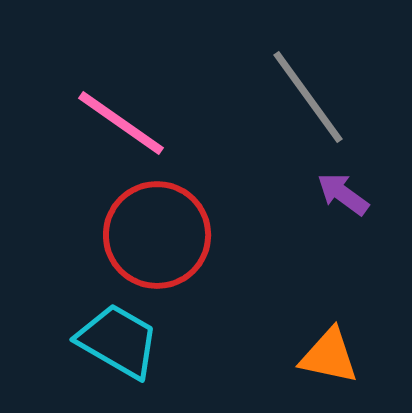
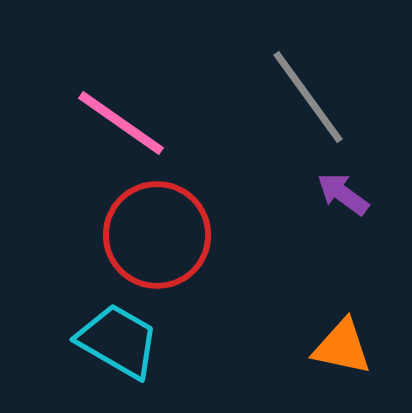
orange triangle: moved 13 px right, 9 px up
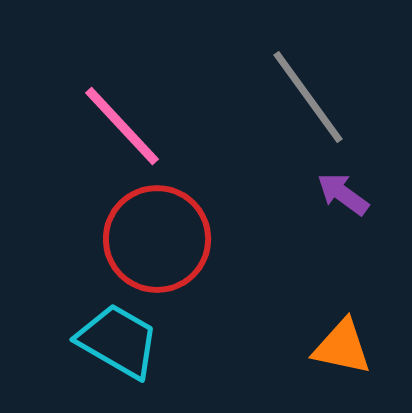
pink line: moved 1 px right, 3 px down; rotated 12 degrees clockwise
red circle: moved 4 px down
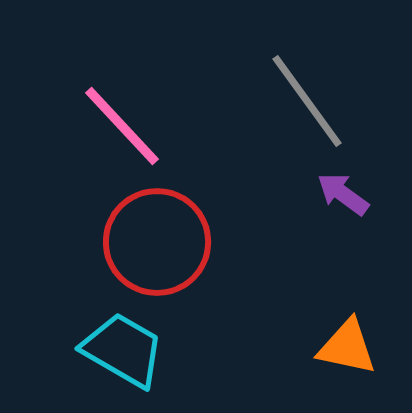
gray line: moved 1 px left, 4 px down
red circle: moved 3 px down
cyan trapezoid: moved 5 px right, 9 px down
orange triangle: moved 5 px right
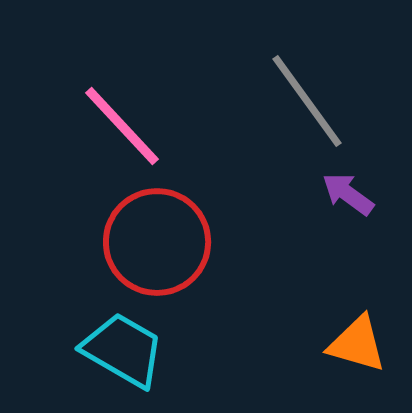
purple arrow: moved 5 px right
orange triangle: moved 10 px right, 3 px up; rotated 4 degrees clockwise
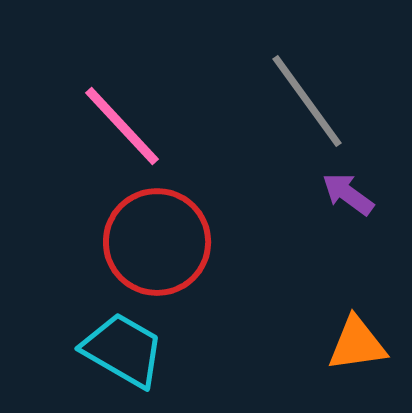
orange triangle: rotated 24 degrees counterclockwise
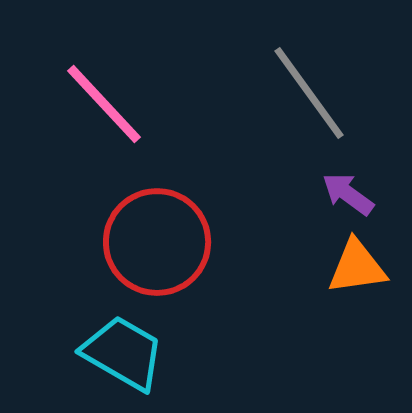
gray line: moved 2 px right, 8 px up
pink line: moved 18 px left, 22 px up
orange triangle: moved 77 px up
cyan trapezoid: moved 3 px down
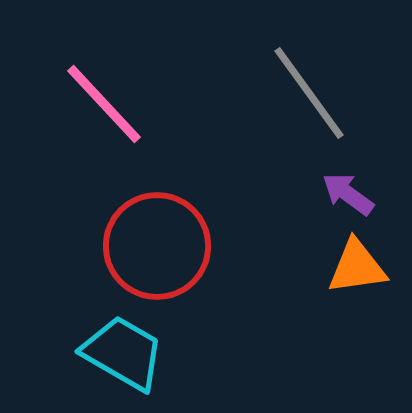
red circle: moved 4 px down
